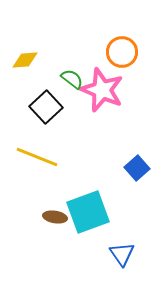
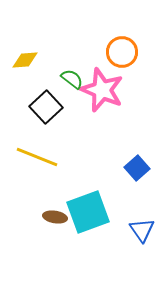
blue triangle: moved 20 px right, 24 px up
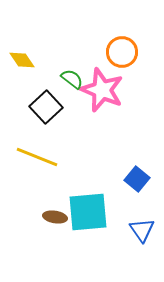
yellow diamond: moved 3 px left; rotated 60 degrees clockwise
blue square: moved 11 px down; rotated 10 degrees counterclockwise
cyan square: rotated 15 degrees clockwise
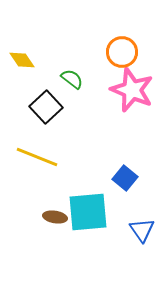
pink star: moved 30 px right
blue square: moved 12 px left, 1 px up
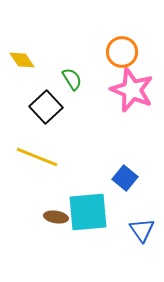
green semicircle: rotated 20 degrees clockwise
brown ellipse: moved 1 px right
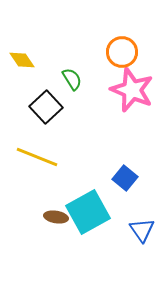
cyan square: rotated 24 degrees counterclockwise
